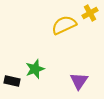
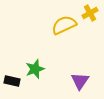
purple triangle: moved 1 px right
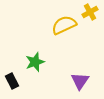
yellow cross: moved 1 px up
green star: moved 7 px up
black rectangle: rotated 49 degrees clockwise
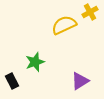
purple triangle: rotated 24 degrees clockwise
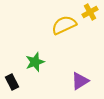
black rectangle: moved 1 px down
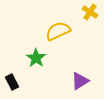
yellow cross: rotated 28 degrees counterclockwise
yellow semicircle: moved 6 px left, 6 px down
green star: moved 1 px right, 4 px up; rotated 18 degrees counterclockwise
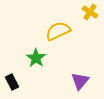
purple triangle: rotated 18 degrees counterclockwise
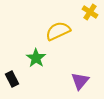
black rectangle: moved 3 px up
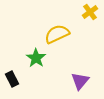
yellow cross: rotated 21 degrees clockwise
yellow semicircle: moved 1 px left, 3 px down
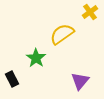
yellow semicircle: moved 5 px right; rotated 10 degrees counterclockwise
